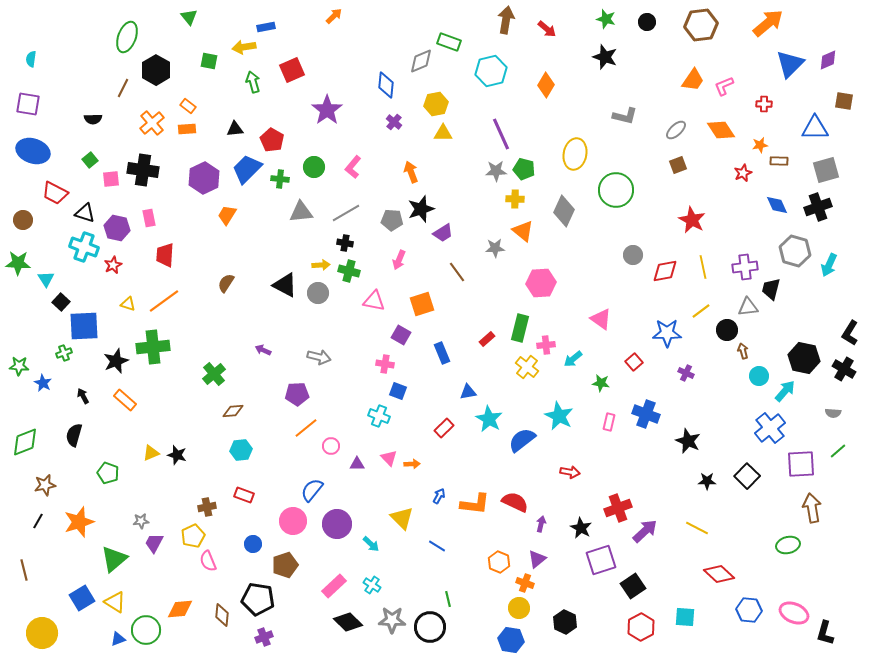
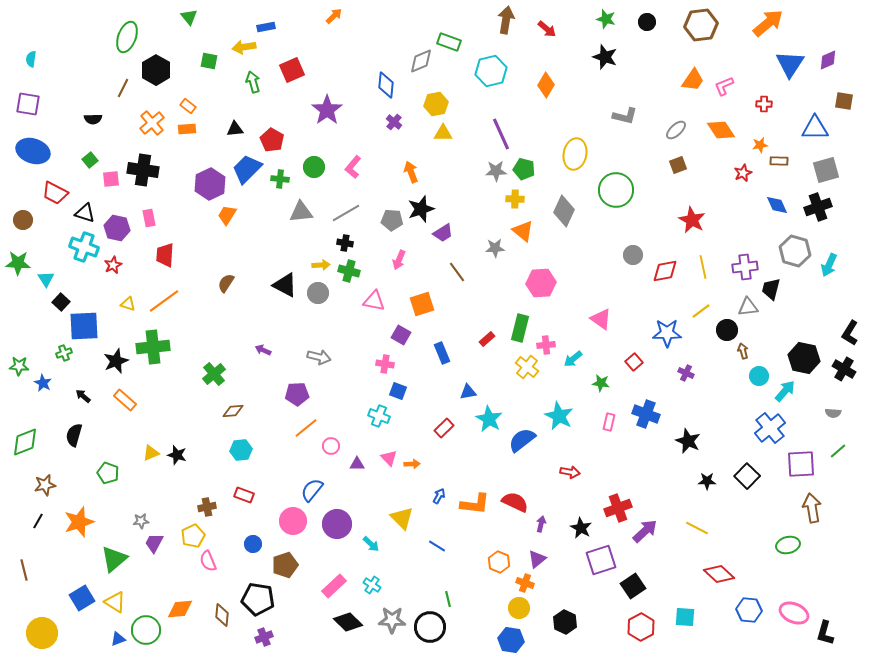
blue triangle at (790, 64): rotated 12 degrees counterclockwise
purple hexagon at (204, 178): moved 6 px right, 6 px down
black arrow at (83, 396): rotated 21 degrees counterclockwise
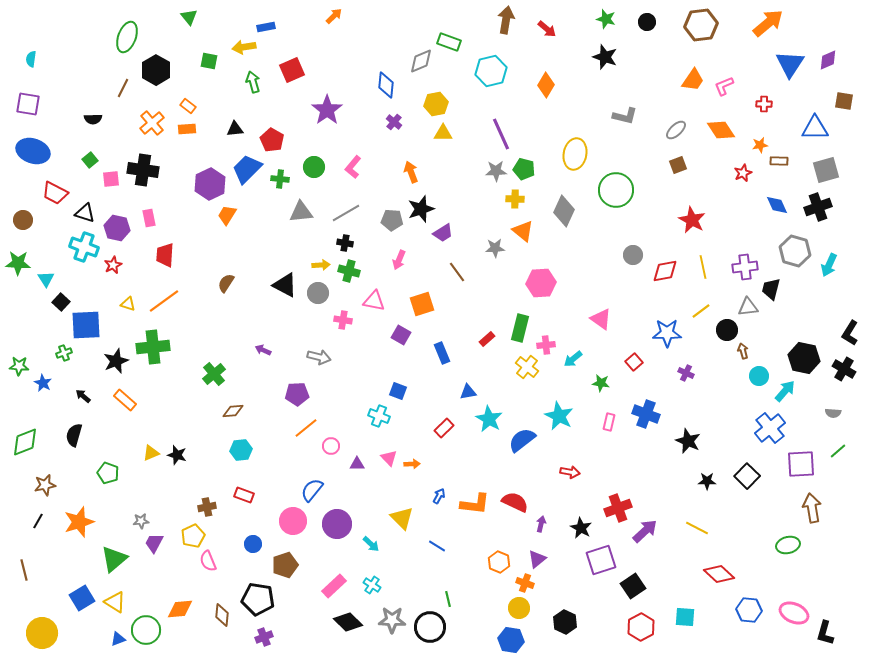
blue square at (84, 326): moved 2 px right, 1 px up
pink cross at (385, 364): moved 42 px left, 44 px up
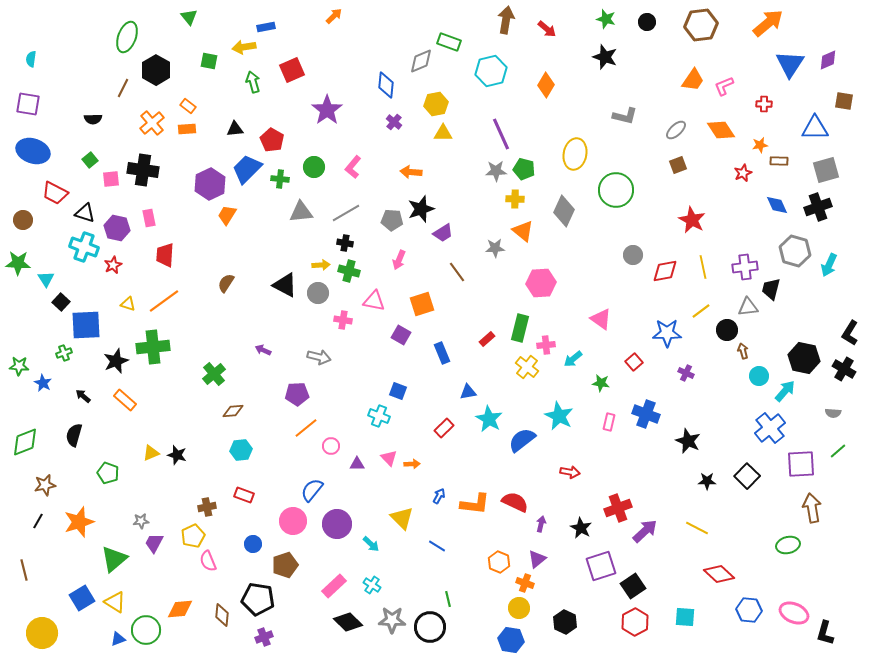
orange arrow at (411, 172): rotated 65 degrees counterclockwise
purple square at (601, 560): moved 6 px down
red hexagon at (641, 627): moved 6 px left, 5 px up
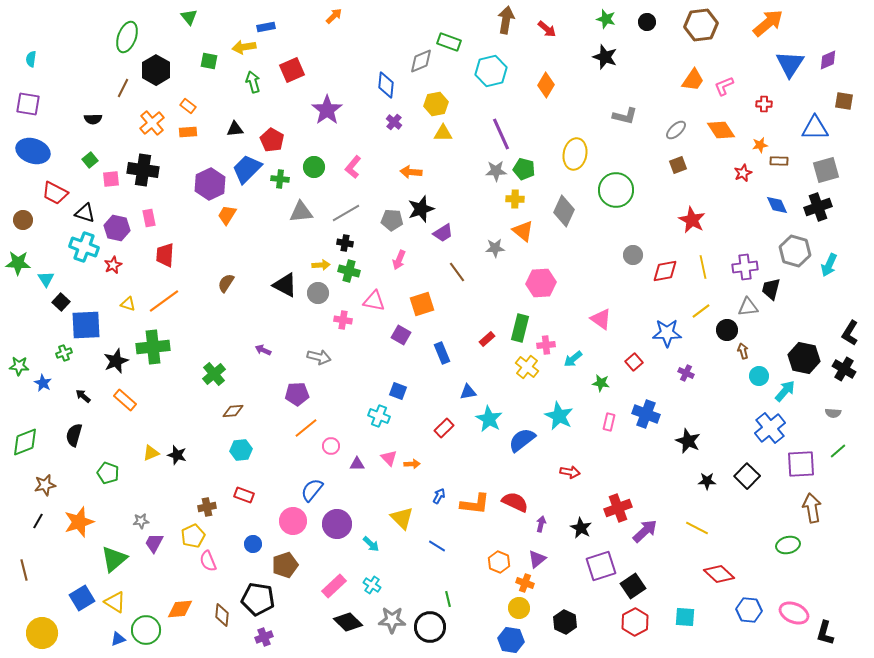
orange rectangle at (187, 129): moved 1 px right, 3 px down
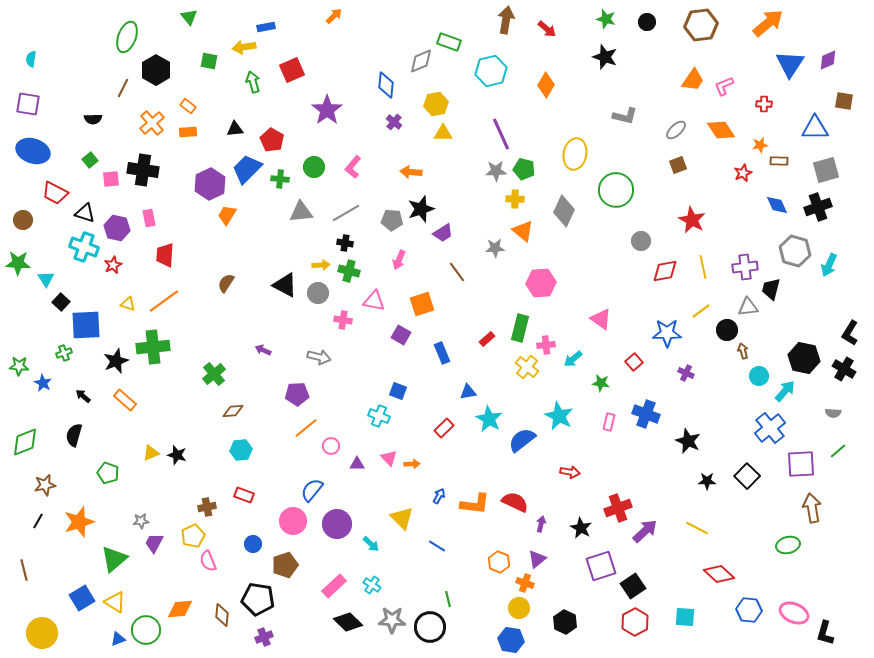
gray circle at (633, 255): moved 8 px right, 14 px up
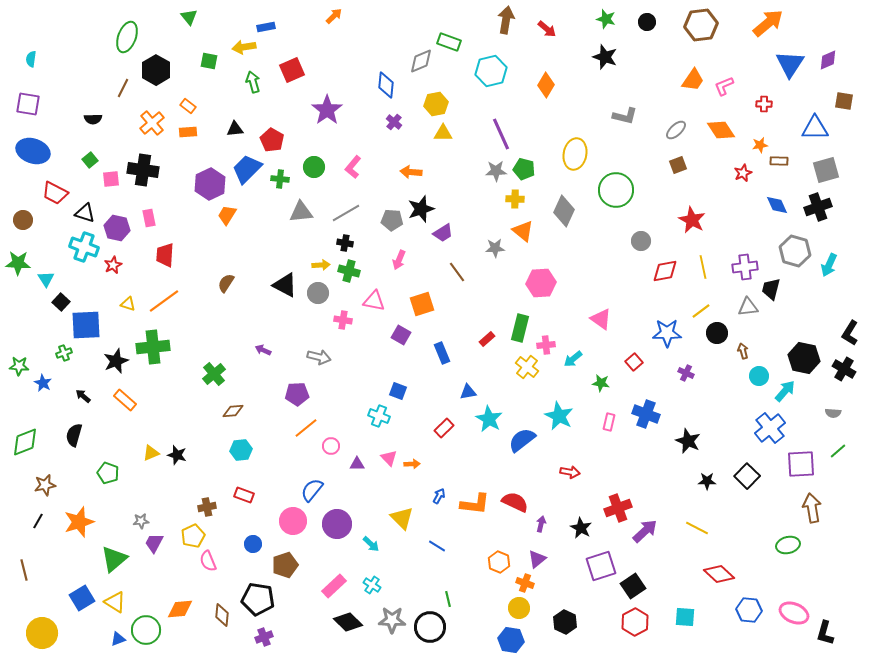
black circle at (727, 330): moved 10 px left, 3 px down
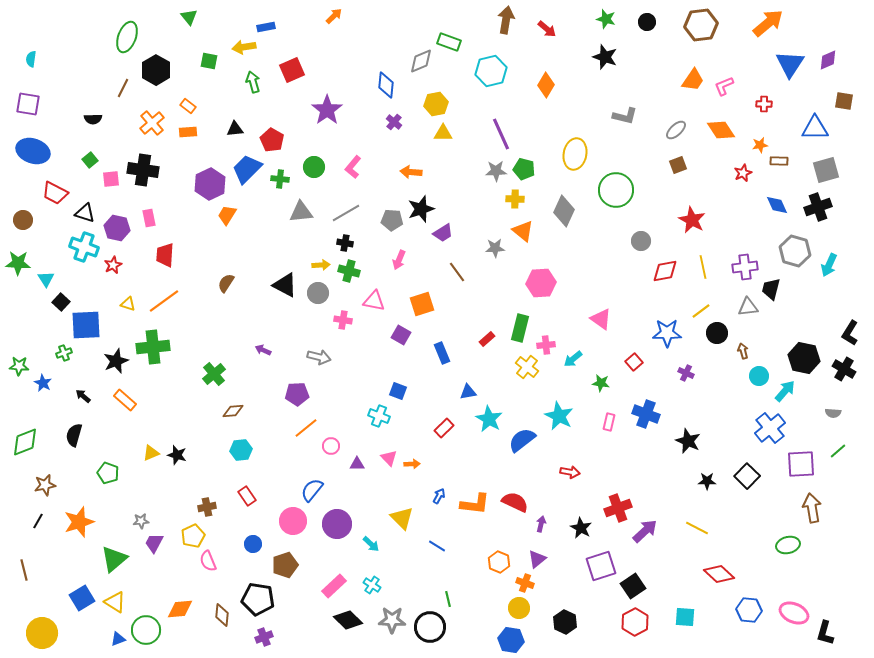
red rectangle at (244, 495): moved 3 px right, 1 px down; rotated 36 degrees clockwise
black diamond at (348, 622): moved 2 px up
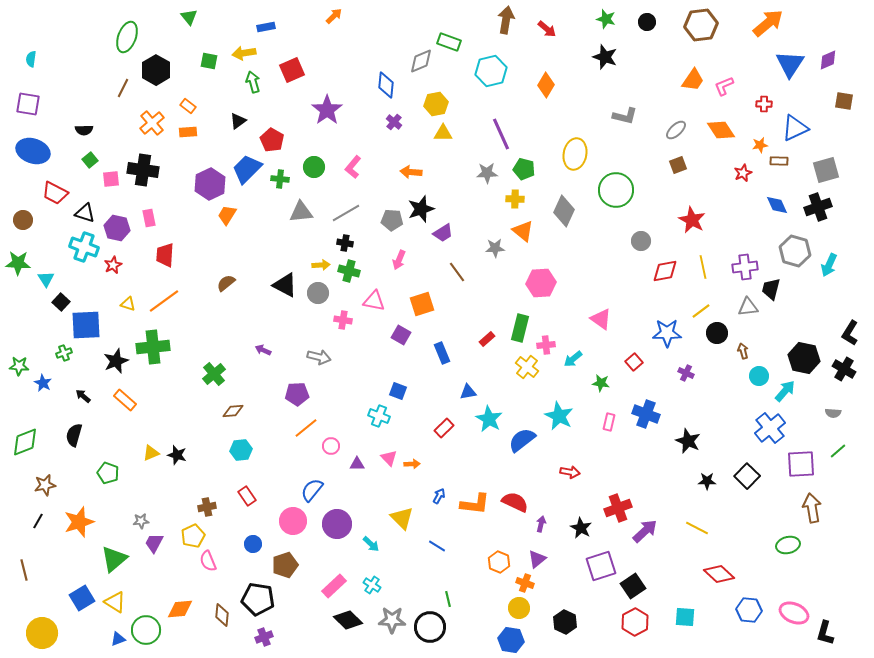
yellow arrow at (244, 47): moved 6 px down
black semicircle at (93, 119): moved 9 px left, 11 px down
blue triangle at (815, 128): moved 20 px left; rotated 24 degrees counterclockwise
black triangle at (235, 129): moved 3 px right, 8 px up; rotated 30 degrees counterclockwise
gray star at (496, 171): moved 9 px left, 2 px down
brown semicircle at (226, 283): rotated 18 degrees clockwise
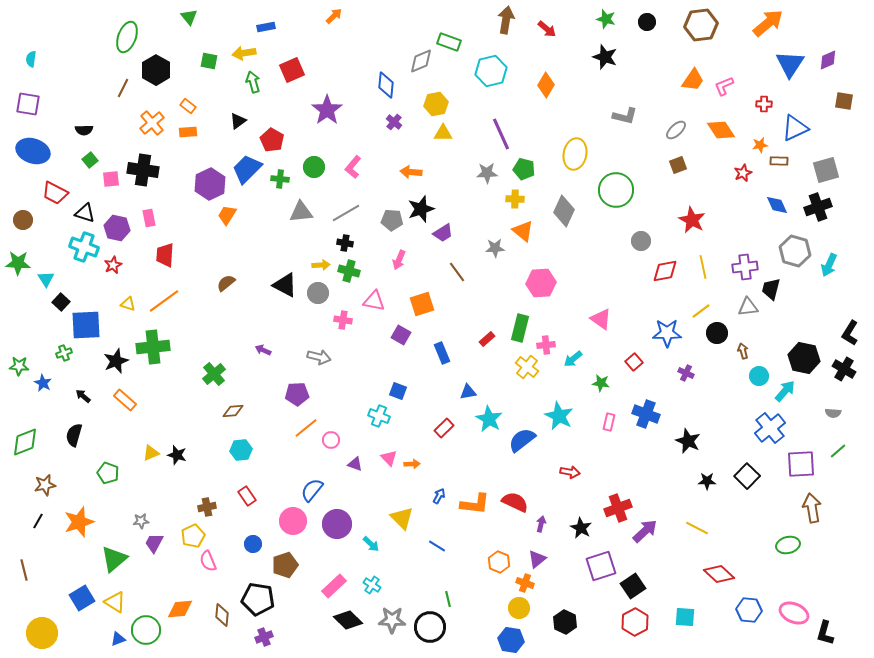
pink circle at (331, 446): moved 6 px up
purple triangle at (357, 464): moved 2 px left; rotated 21 degrees clockwise
